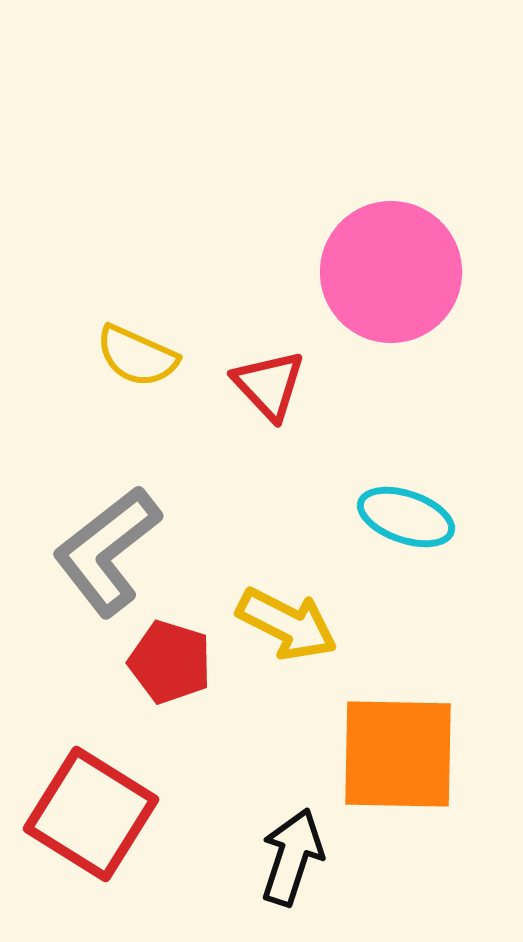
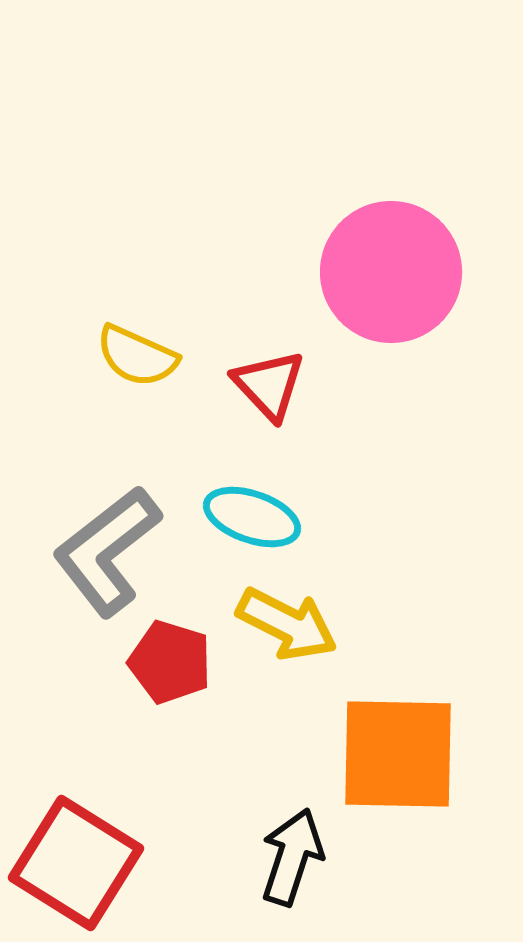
cyan ellipse: moved 154 px left
red square: moved 15 px left, 49 px down
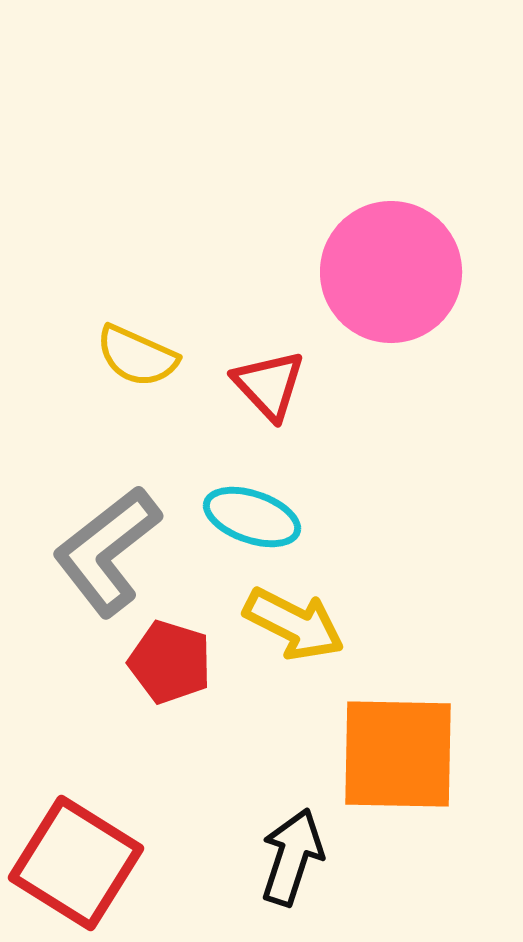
yellow arrow: moved 7 px right
